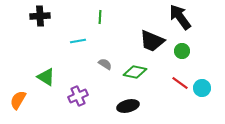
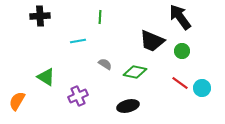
orange semicircle: moved 1 px left, 1 px down
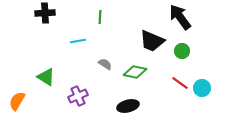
black cross: moved 5 px right, 3 px up
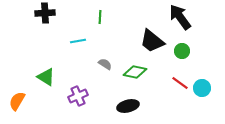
black trapezoid: rotated 16 degrees clockwise
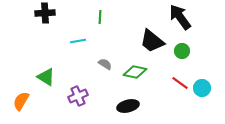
orange semicircle: moved 4 px right
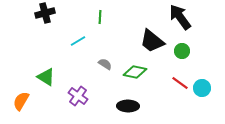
black cross: rotated 12 degrees counterclockwise
cyan line: rotated 21 degrees counterclockwise
purple cross: rotated 30 degrees counterclockwise
black ellipse: rotated 15 degrees clockwise
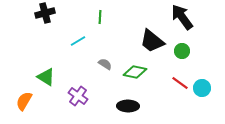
black arrow: moved 2 px right
orange semicircle: moved 3 px right
